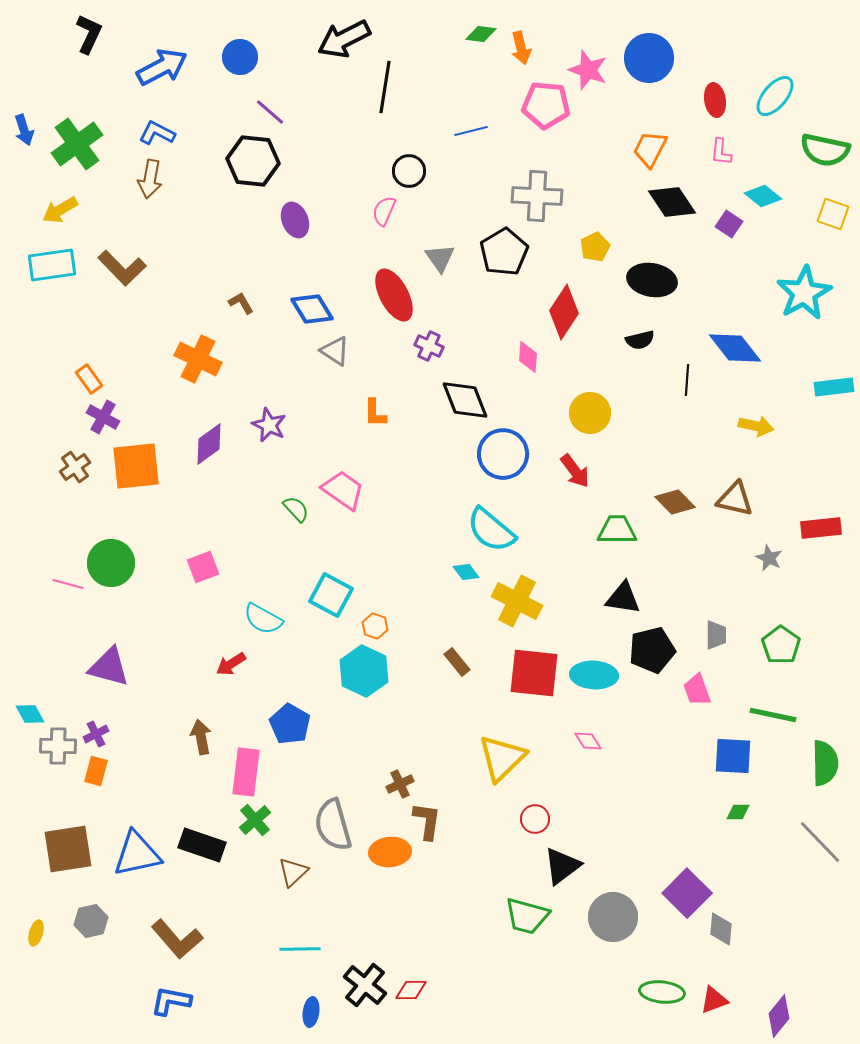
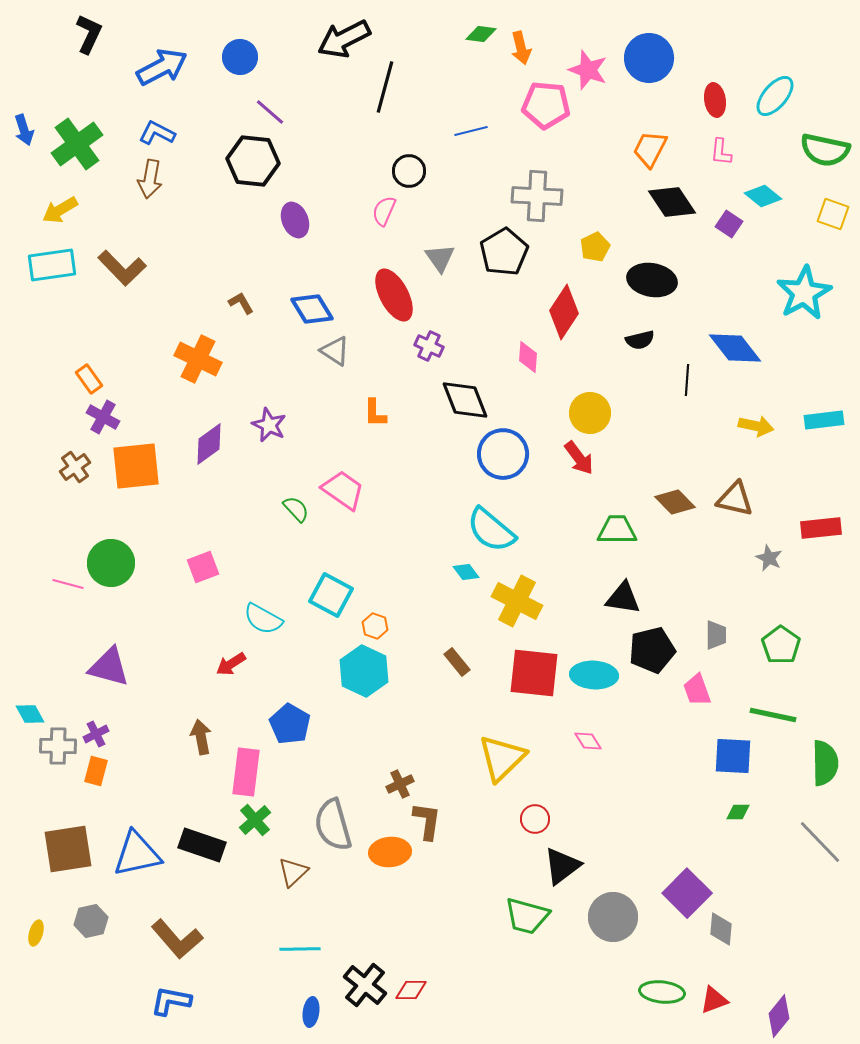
black line at (385, 87): rotated 6 degrees clockwise
cyan rectangle at (834, 387): moved 10 px left, 33 px down
red arrow at (575, 471): moved 4 px right, 13 px up
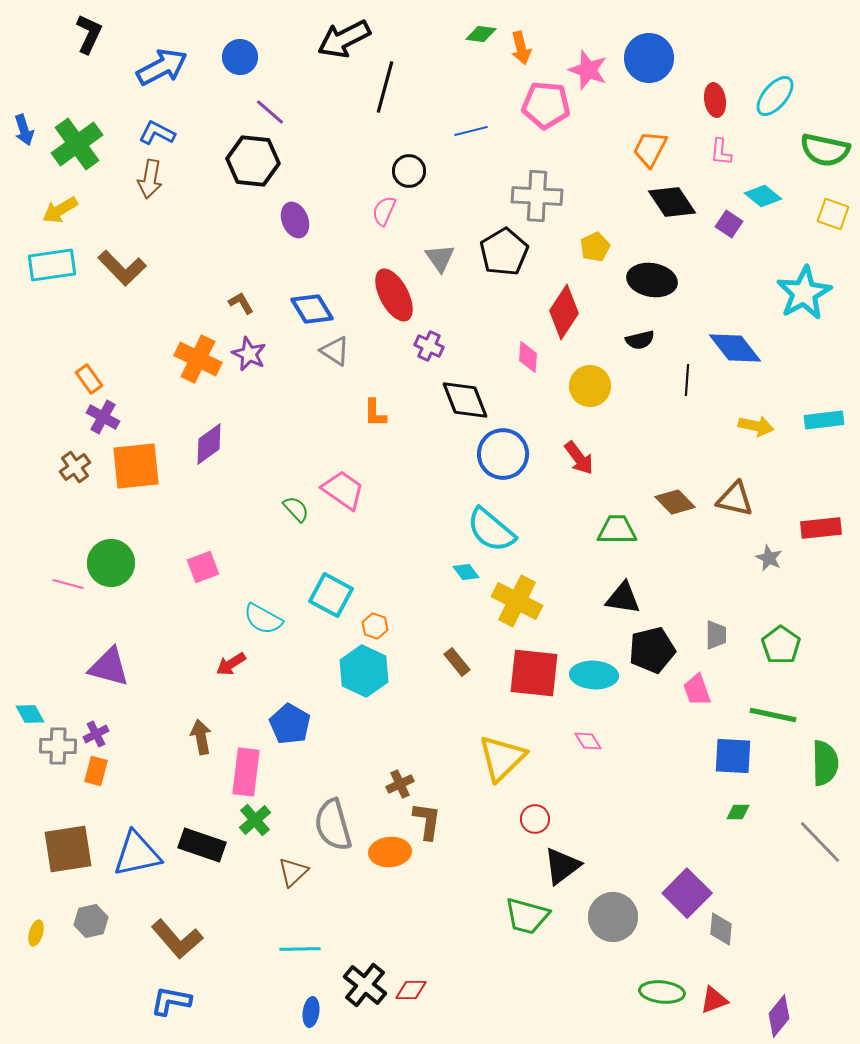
yellow circle at (590, 413): moved 27 px up
purple star at (269, 425): moved 20 px left, 71 px up
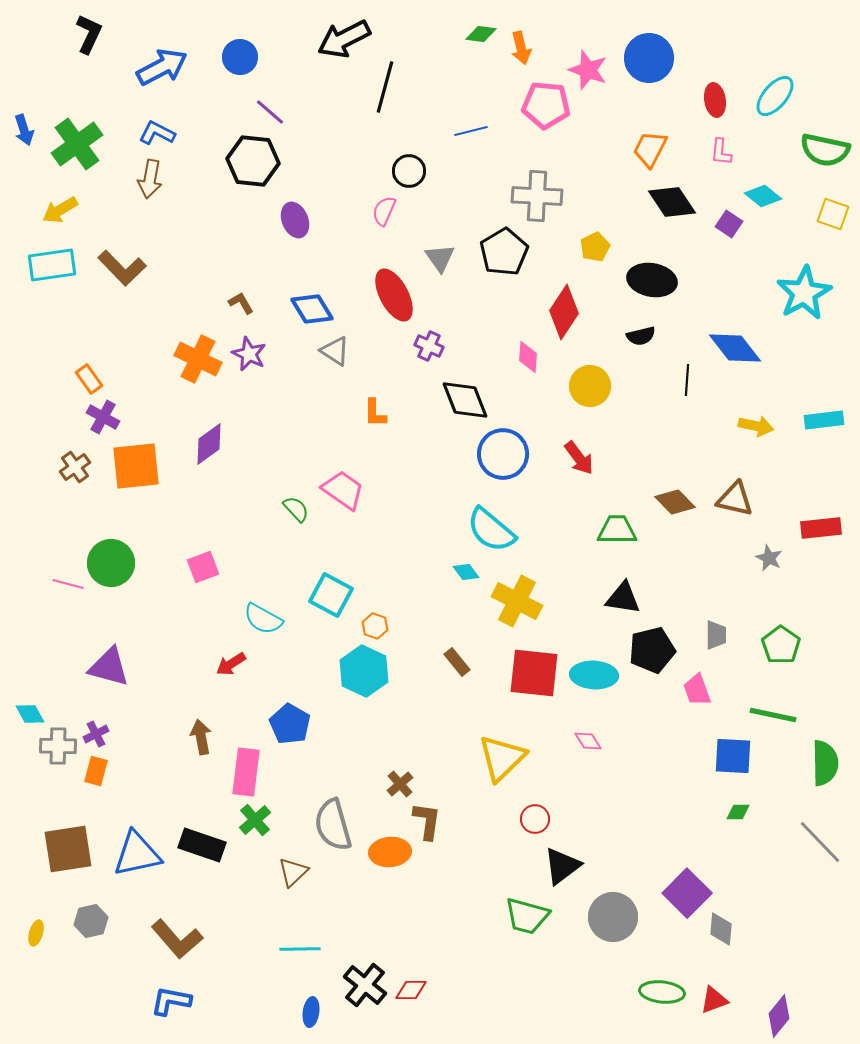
black semicircle at (640, 340): moved 1 px right, 4 px up
brown cross at (400, 784): rotated 16 degrees counterclockwise
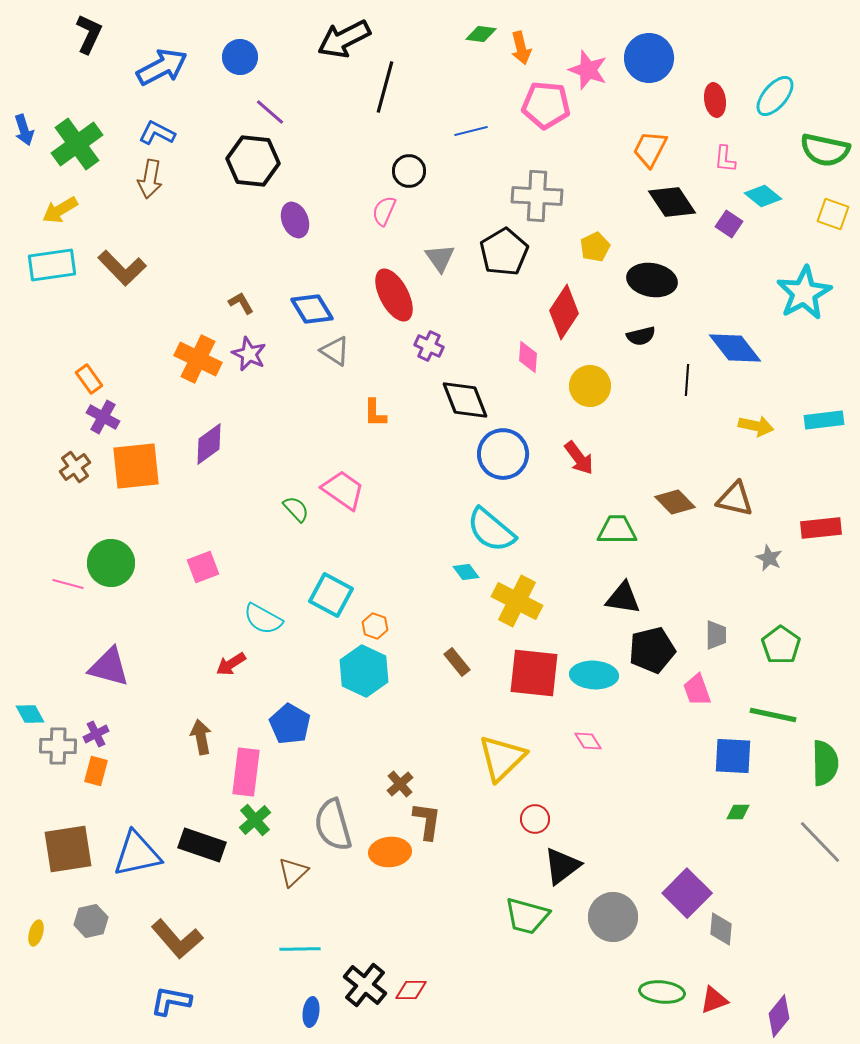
pink L-shape at (721, 152): moved 4 px right, 7 px down
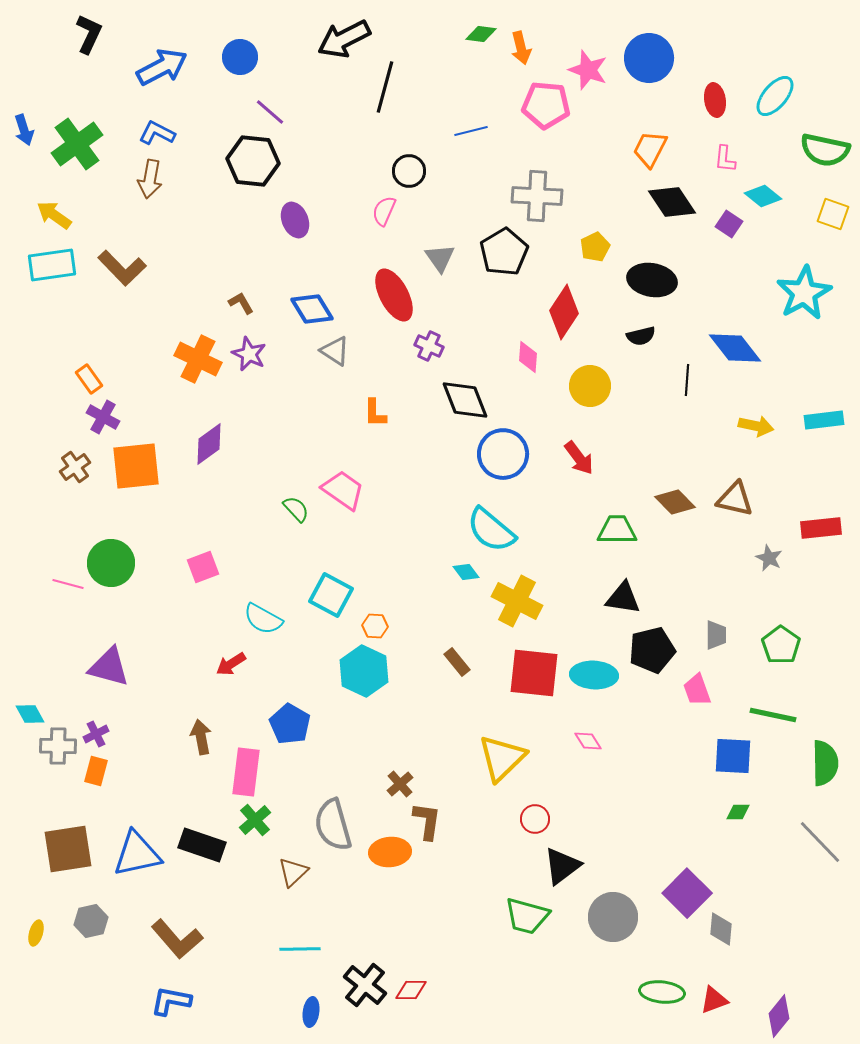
yellow arrow at (60, 210): moved 6 px left, 5 px down; rotated 66 degrees clockwise
orange hexagon at (375, 626): rotated 15 degrees counterclockwise
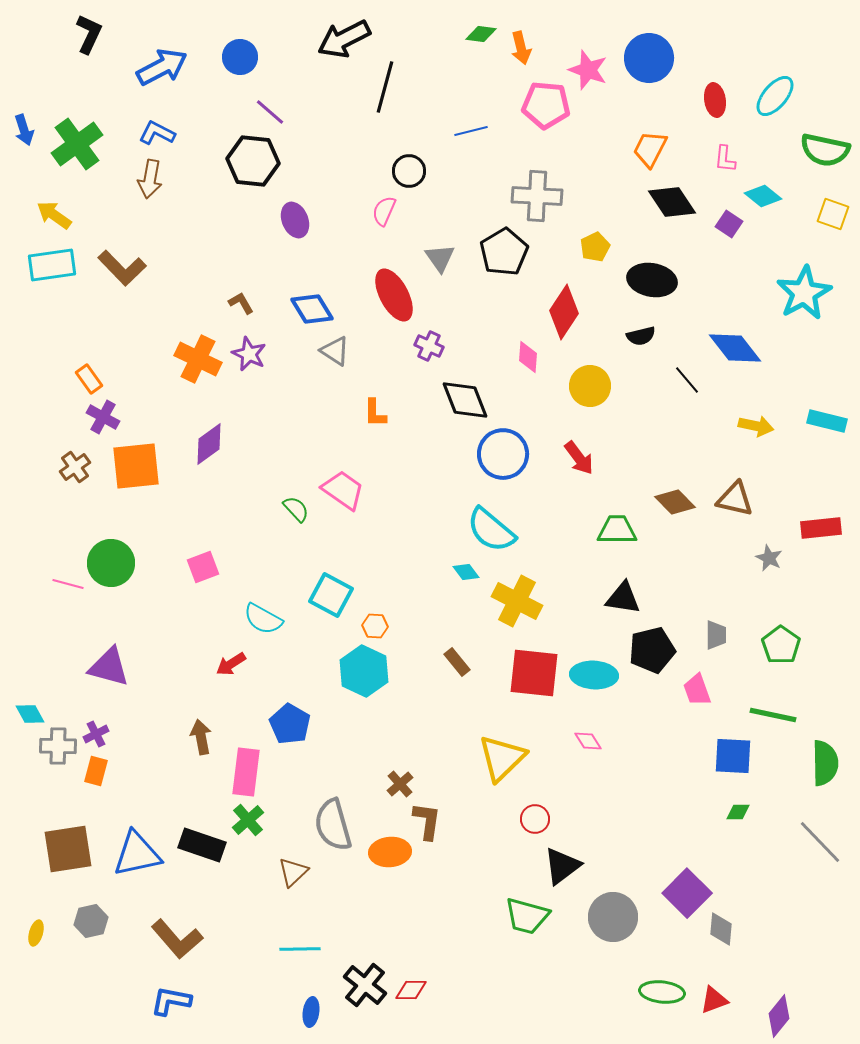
black line at (687, 380): rotated 44 degrees counterclockwise
cyan rectangle at (824, 420): moved 3 px right, 1 px down; rotated 21 degrees clockwise
green cross at (255, 820): moved 7 px left
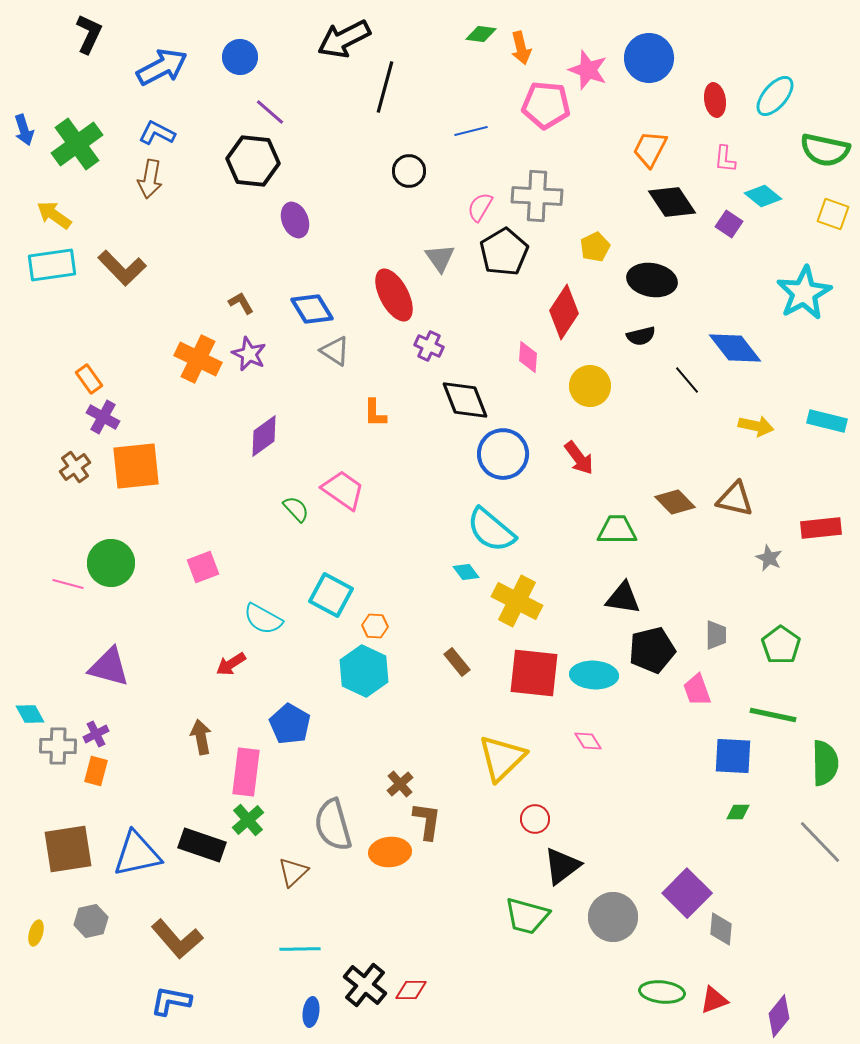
pink semicircle at (384, 211): moved 96 px right, 4 px up; rotated 8 degrees clockwise
purple diamond at (209, 444): moved 55 px right, 8 px up
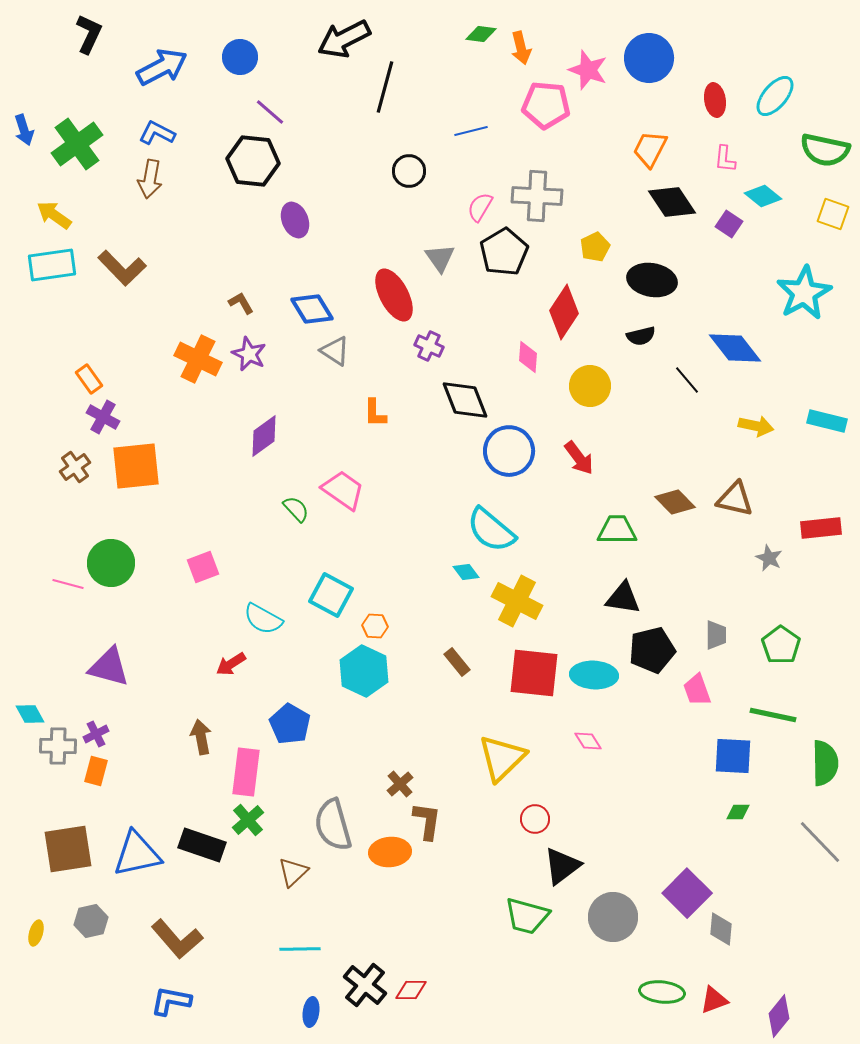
blue circle at (503, 454): moved 6 px right, 3 px up
